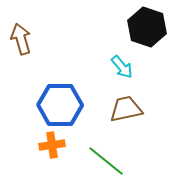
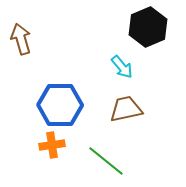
black hexagon: moved 1 px right; rotated 18 degrees clockwise
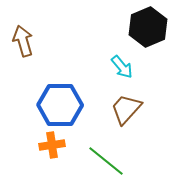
brown arrow: moved 2 px right, 2 px down
brown trapezoid: rotated 36 degrees counterclockwise
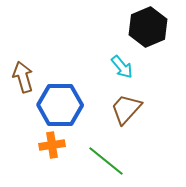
brown arrow: moved 36 px down
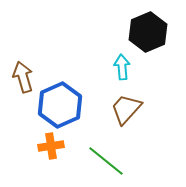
black hexagon: moved 5 px down
cyan arrow: rotated 145 degrees counterclockwise
blue hexagon: rotated 24 degrees counterclockwise
orange cross: moved 1 px left, 1 px down
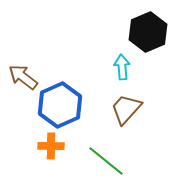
brown arrow: rotated 36 degrees counterclockwise
orange cross: rotated 10 degrees clockwise
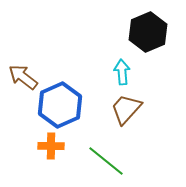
cyan arrow: moved 5 px down
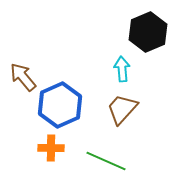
cyan arrow: moved 3 px up
brown arrow: rotated 12 degrees clockwise
brown trapezoid: moved 4 px left
orange cross: moved 2 px down
green line: rotated 15 degrees counterclockwise
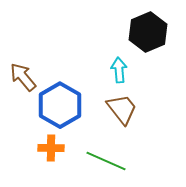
cyan arrow: moved 3 px left, 1 px down
blue hexagon: rotated 6 degrees counterclockwise
brown trapezoid: rotated 100 degrees clockwise
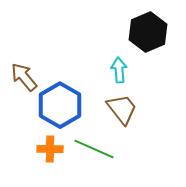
brown arrow: moved 1 px right
orange cross: moved 1 px left, 1 px down
green line: moved 12 px left, 12 px up
